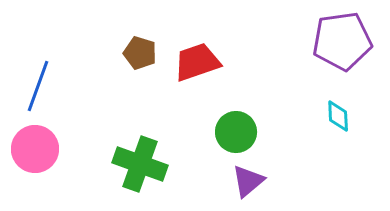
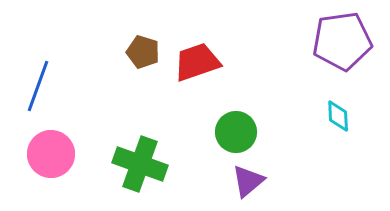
brown pentagon: moved 3 px right, 1 px up
pink circle: moved 16 px right, 5 px down
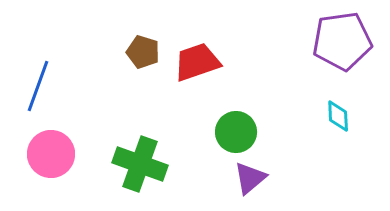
purple triangle: moved 2 px right, 3 px up
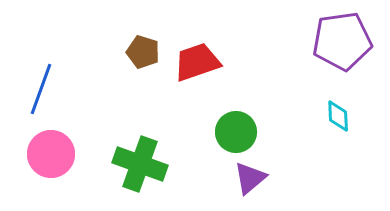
blue line: moved 3 px right, 3 px down
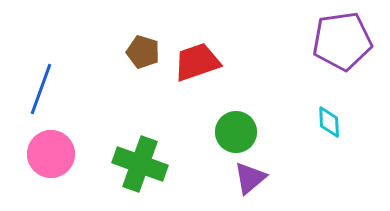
cyan diamond: moved 9 px left, 6 px down
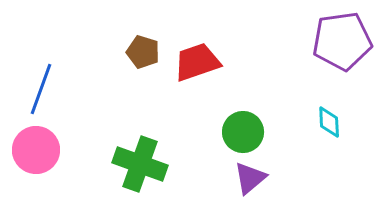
green circle: moved 7 px right
pink circle: moved 15 px left, 4 px up
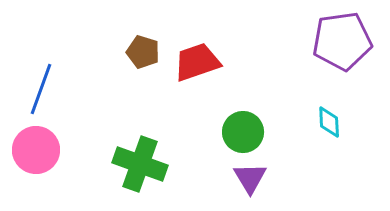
purple triangle: rotated 21 degrees counterclockwise
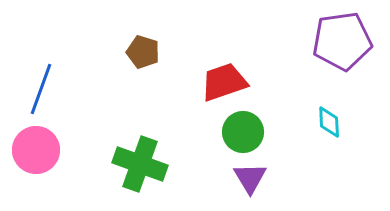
red trapezoid: moved 27 px right, 20 px down
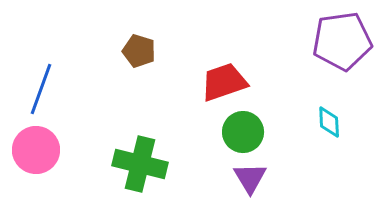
brown pentagon: moved 4 px left, 1 px up
green cross: rotated 6 degrees counterclockwise
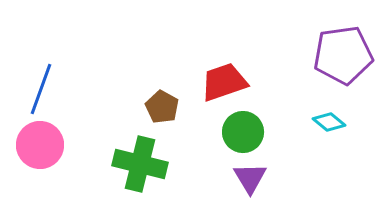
purple pentagon: moved 1 px right, 14 px down
brown pentagon: moved 23 px right, 56 px down; rotated 12 degrees clockwise
cyan diamond: rotated 48 degrees counterclockwise
pink circle: moved 4 px right, 5 px up
